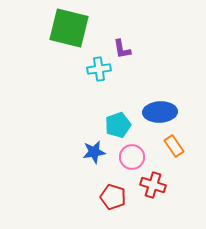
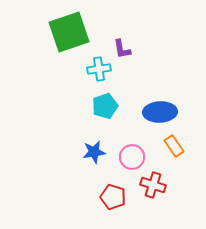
green square: moved 4 px down; rotated 33 degrees counterclockwise
cyan pentagon: moved 13 px left, 19 px up
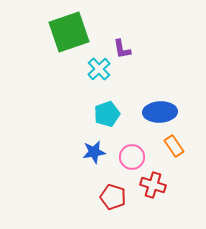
cyan cross: rotated 35 degrees counterclockwise
cyan pentagon: moved 2 px right, 8 px down
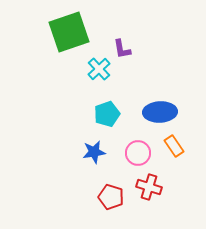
pink circle: moved 6 px right, 4 px up
red cross: moved 4 px left, 2 px down
red pentagon: moved 2 px left
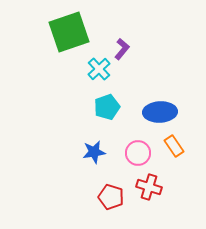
purple L-shape: rotated 130 degrees counterclockwise
cyan pentagon: moved 7 px up
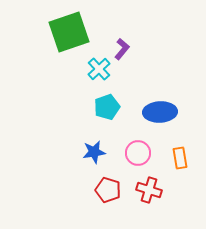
orange rectangle: moved 6 px right, 12 px down; rotated 25 degrees clockwise
red cross: moved 3 px down
red pentagon: moved 3 px left, 7 px up
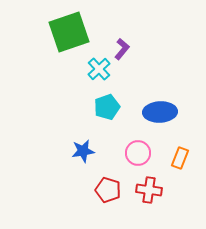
blue star: moved 11 px left, 1 px up
orange rectangle: rotated 30 degrees clockwise
red cross: rotated 10 degrees counterclockwise
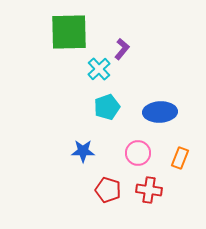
green square: rotated 18 degrees clockwise
blue star: rotated 10 degrees clockwise
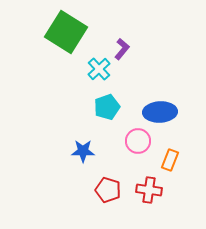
green square: moved 3 px left; rotated 33 degrees clockwise
pink circle: moved 12 px up
orange rectangle: moved 10 px left, 2 px down
